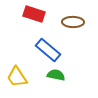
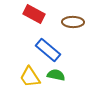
red rectangle: rotated 10 degrees clockwise
yellow trapezoid: moved 13 px right
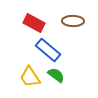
red rectangle: moved 9 px down
brown ellipse: moved 1 px up
green semicircle: rotated 24 degrees clockwise
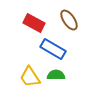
brown ellipse: moved 4 px left, 1 px up; rotated 55 degrees clockwise
blue rectangle: moved 5 px right, 1 px up; rotated 10 degrees counterclockwise
green semicircle: rotated 36 degrees counterclockwise
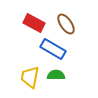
brown ellipse: moved 3 px left, 4 px down
yellow trapezoid: rotated 45 degrees clockwise
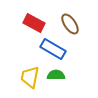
brown ellipse: moved 4 px right
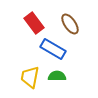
red rectangle: rotated 25 degrees clockwise
green semicircle: moved 1 px right, 1 px down
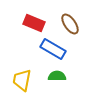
red rectangle: rotated 30 degrees counterclockwise
yellow trapezoid: moved 8 px left, 3 px down
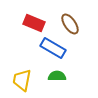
blue rectangle: moved 1 px up
